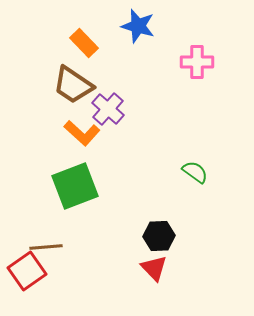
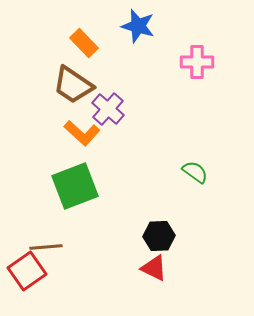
red triangle: rotated 20 degrees counterclockwise
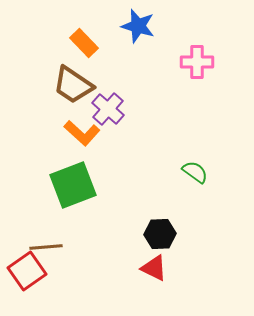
green square: moved 2 px left, 1 px up
black hexagon: moved 1 px right, 2 px up
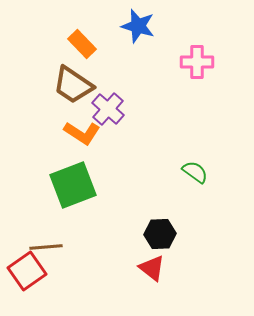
orange rectangle: moved 2 px left, 1 px down
orange L-shape: rotated 9 degrees counterclockwise
red triangle: moved 2 px left; rotated 12 degrees clockwise
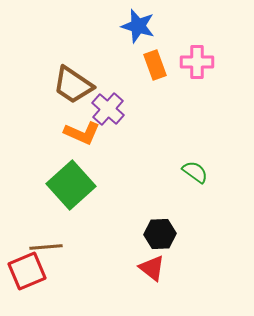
orange rectangle: moved 73 px right, 21 px down; rotated 24 degrees clockwise
orange L-shape: rotated 9 degrees counterclockwise
green square: moved 2 px left; rotated 21 degrees counterclockwise
red square: rotated 12 degrees clockwise
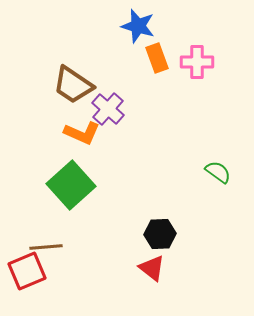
orange rectangle: moved 2 px right, 7 px up
green semicircle: moved 23 px right
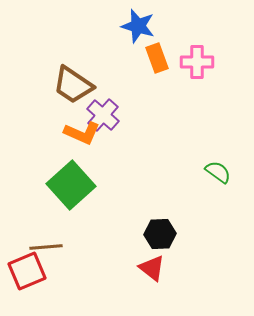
purple cross: moved 5 px left, 6 px down
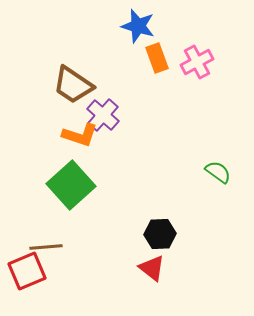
pink cross: rotated 28 degrees counterclockwise
orange L-shape: moved 2 px left, 2 px down; rotated 6 degrees counterclockwise
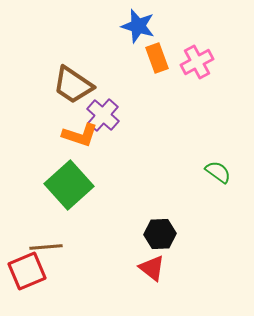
green square: moved 2 px left
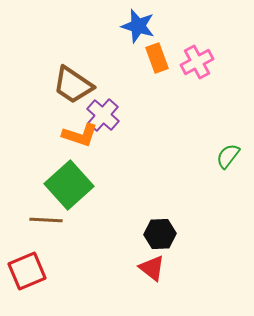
green semicircle: moved 10 px right, 16 px up; rotated 88 degrees counterclockwise
brown line: moved 27 px up; rotated 8 degrees clockwise
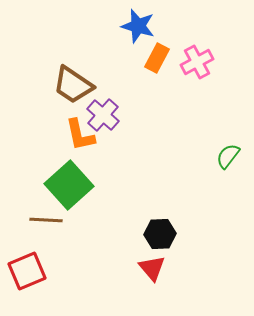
orange rectangle: rotated 48 degrees clockwise
orange L-shape: rotated 60 degrees clockwise
red triangle: rotated 12 degrees clockwise
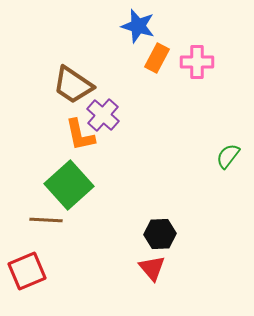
pink cross: rotated 28 degrees clockwise
